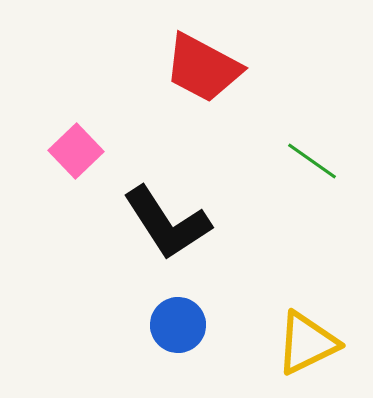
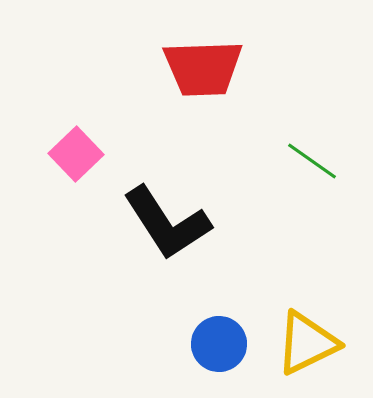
red trapezoid: rotated 30 degrees counterclockwise
pink square: moved 3 px down
blue circle: moved 41 px right, 19 px down
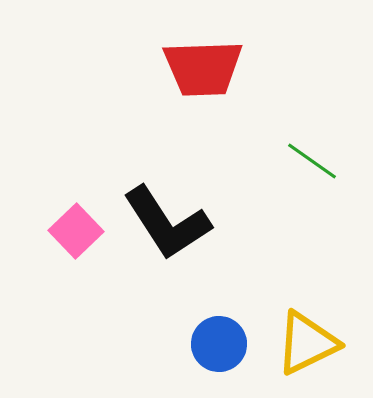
pink square: moved 77 px down
